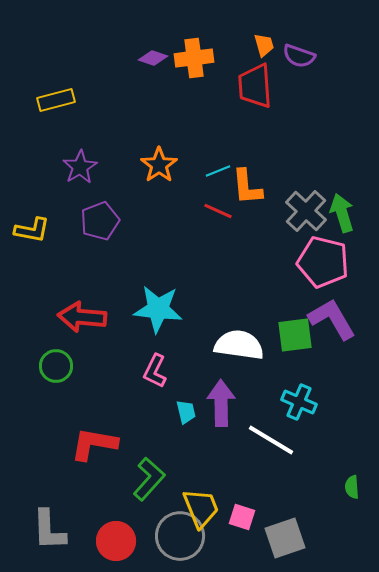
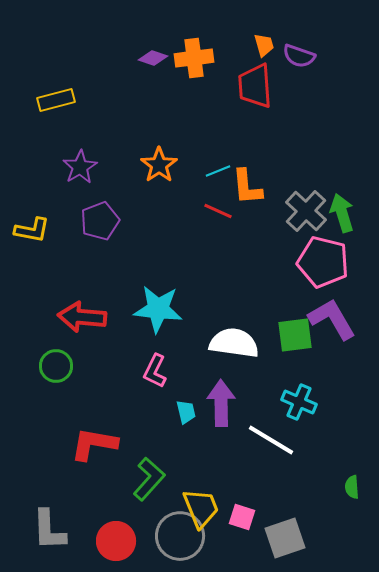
white semicircle: moved 5 px left, 2 px up
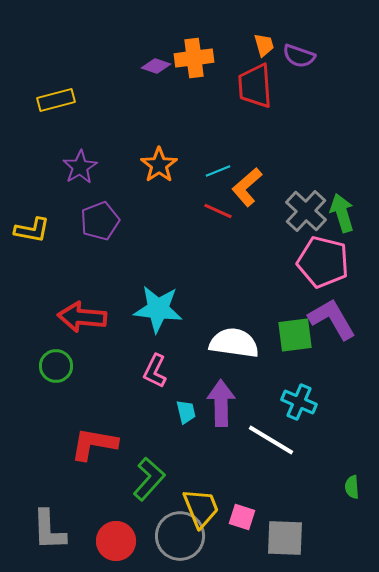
purple diamond: moved 3 px right, 8 px down
orange L-shape: rotated 54 degrees clockwise
gray square: rotated 21 degrees clockwise
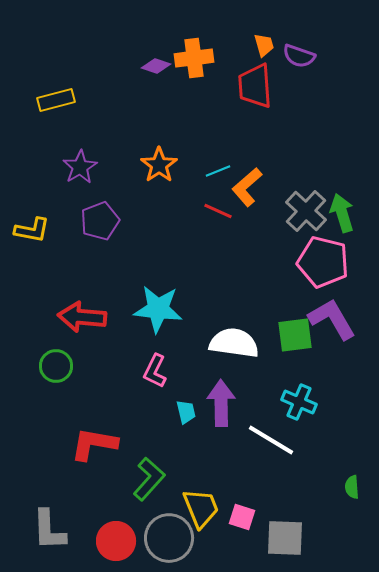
gray circle: moved 11 px left, 2 px down
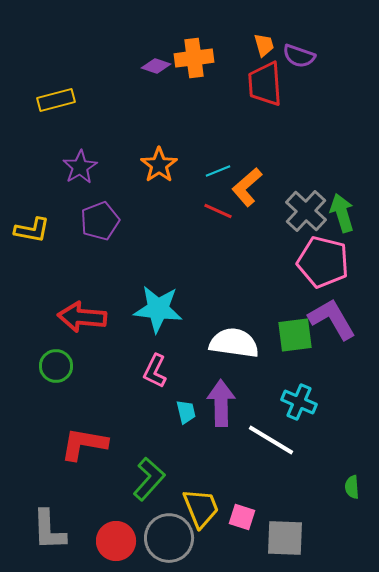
red trapezoid: moved 10 px right, 2 px up
red L-shape: moved 10 px left
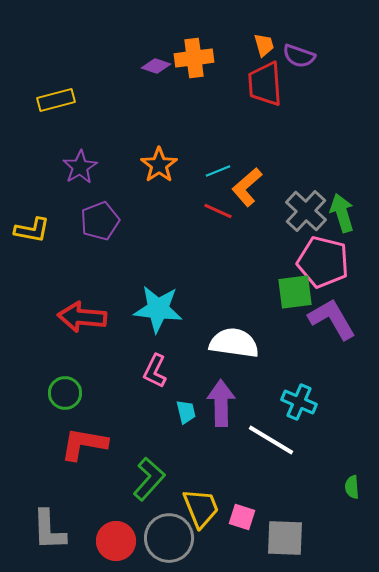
green square: moved 43 px up
green circle: moved 9 px right, 27 px down
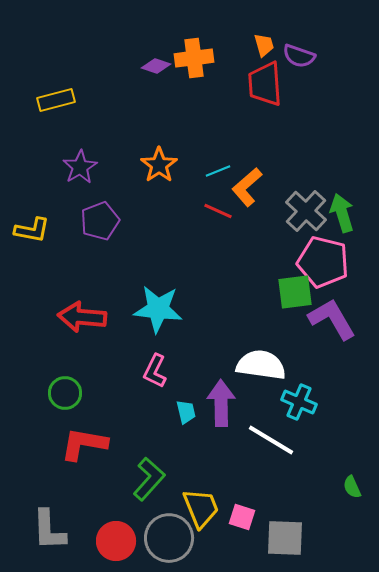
white semicircle: moved 27 px right, 22 px down
green semicircle: rotated 20 degrees counterclockwise
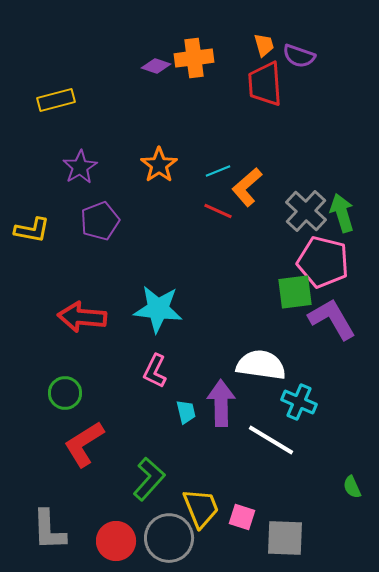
red L-shape: rotated 42 degrees counterclockwise
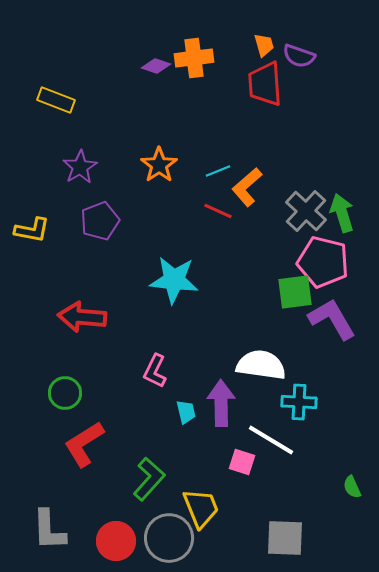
yellow rectangle: rotated 36 degrees clockwise
cyan star: moved 16 px right, 29 px up
cyan cross: rotated 20 degrees counterclockwise
pink square: moved 55 px up
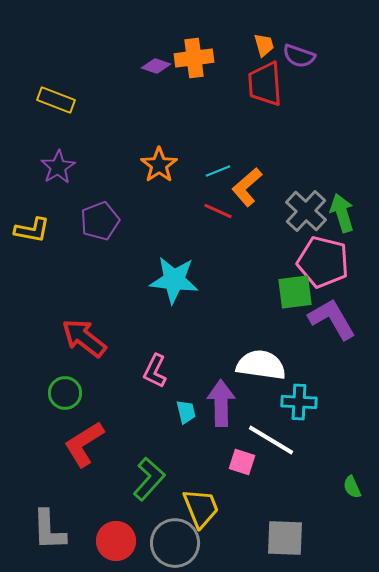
purple star: moved 22 px left
red arrow: moved 2 px right, 21 px down; rotated 33 degrees clockwise
gray circle: moved 6 px right, 5 px down
